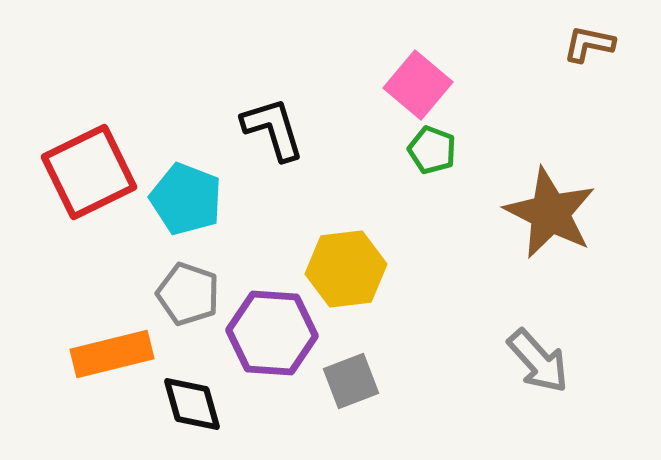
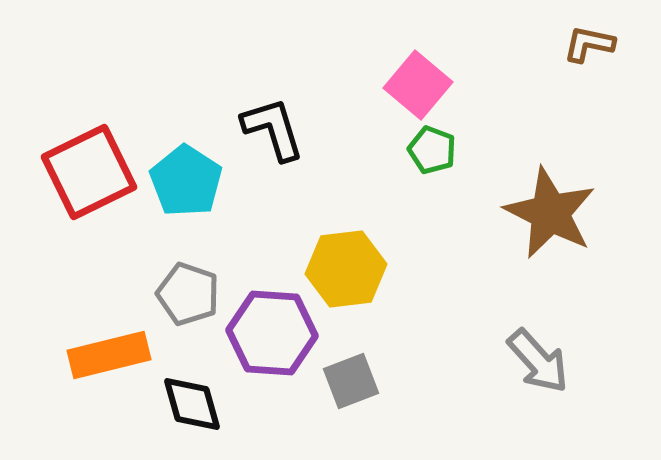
cyan pentagon: moved 18 px up; rotated 12 degrees clockwise
orange rectangle: moved 3 px left, 1 px down
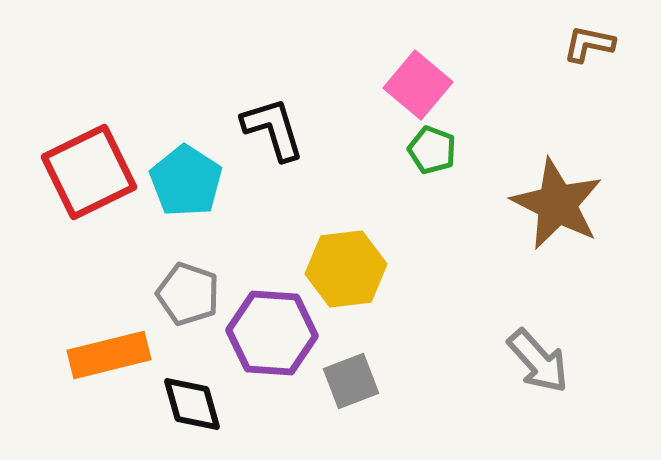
brown star: moved 7 px right, 9 px up
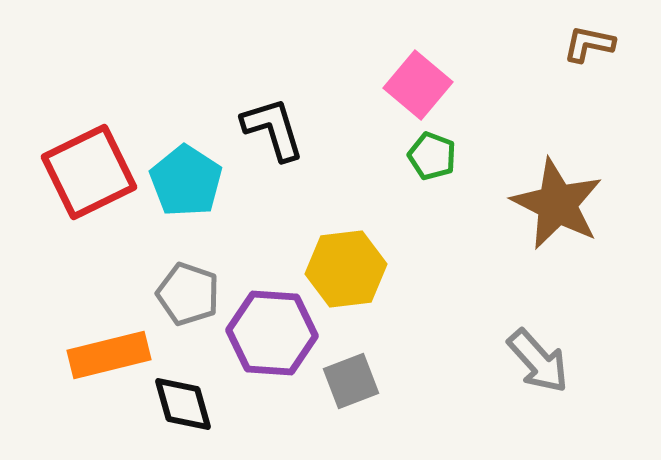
green pentagon: moved 6 px down
black diamond: moved 9 px left
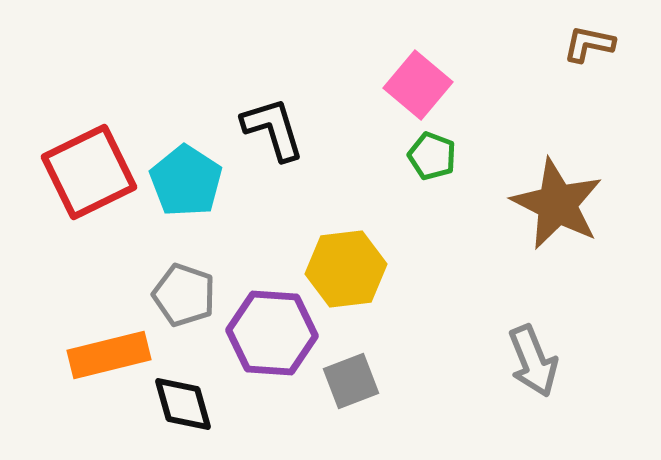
gray pentagon: moved 4 px left, 1 px down
gray arrow: moved 5 px left; rotated 20 degrees clockwise
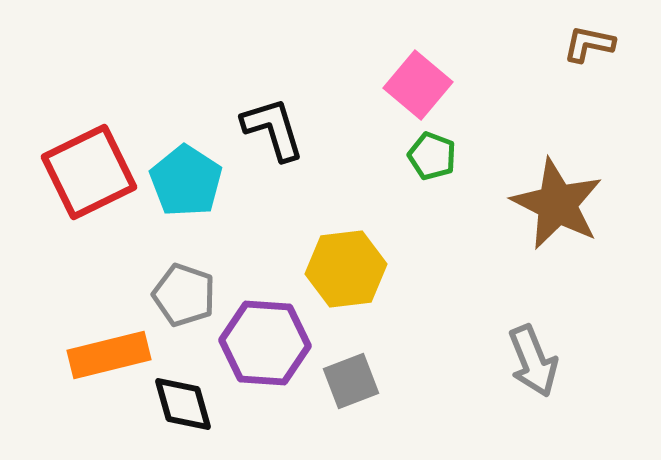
purple hexagon: moved 7 px left, 10 px down
